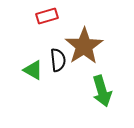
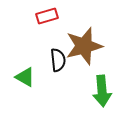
brown star: rotated 18 degrees clockwise
green triangle: moved 8 px left, 7 px down
green arrow: rotated 12 degrees clockwise
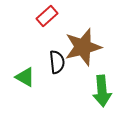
red rectangle: rotated 25 degrees counterclockwise
brown star: moved 1 px left, 1 px down
black semicircle: moved 1 px left, 2 px down
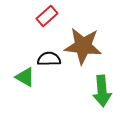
brown star: moved 1 px up; rotated 21 degrees clockwise
black semicircle: moved 8 px left, 3 px up; rotated 85 degrees counterclockwise
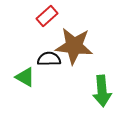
brown star: moved 9 px left
